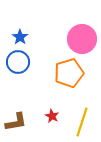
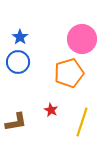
red star: moved 1 px left, 6 px up
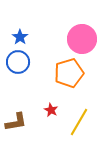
yellow line: moved 3 px left; rotated 12 degrees clockwise
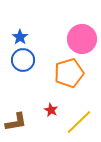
blue circle: moved 5 px right, 2 px up
yellow line: rotated 16 degrees clockwise
